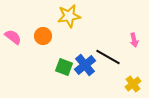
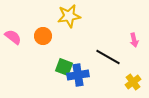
blue cross: moved 7 px left, 10 px down; rotated 30 degrees clockwise
yellow cross: moved 2 px up
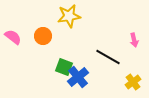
blue cross: moved 2 px down; rotated 30 degrees counterclockwise
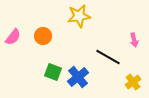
yellow star: moved 10 px right
pink semicircle: rotated 90 degrees clockwise
green square: moved 11 px left, 5 px down
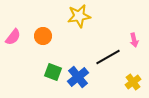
black line: rotated 60 degrees counterclockwise
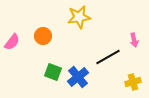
yellow star: moved 1 px down
pink semicircle: moved 1 px left, 5 px down
yellow cross: rotated 21 degrees clockwise
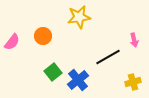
green square: rotated 30 degrees clockwise
blue cross: moved 3 px down
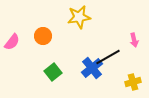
blue cross: moved 14 px right, 12 px up
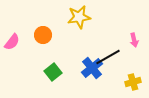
orange circle: moved 1 px up
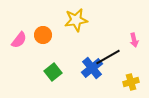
yellow star: moved 3 px left, 3 px down
pink semicircle: moved 7 px right, 2 px up
yellow cross: moved 2 px left
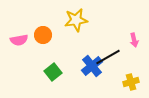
pink semicircle: rotated 42 degrees clockwise
blue cross: moved 2 px up
